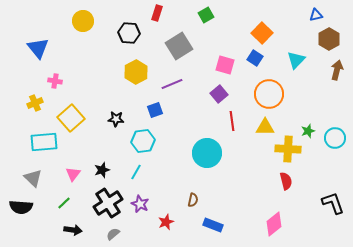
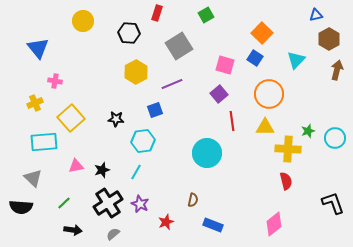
pink triangle at (73, 174): moved 3 px right, 8 px up; rotated 42 degrees clockwise
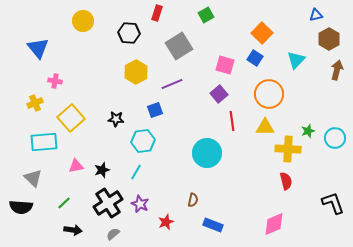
pink diamond at (274, 224): rotated 15 degrees clockwise
